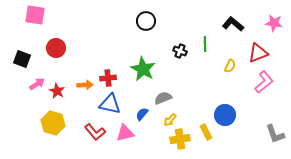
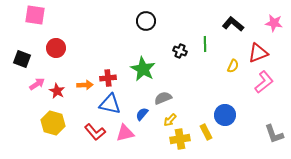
yellow semicircle: moved 3 px right
gray L-shape: moved 1 px left
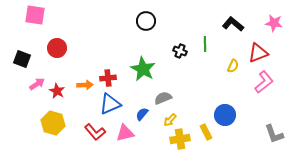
red circle: moved 1 px right
blue triangle: rotated 35 degrees counterclockwise
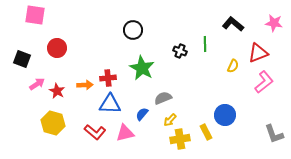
black circle: moved 13 px left, 9 px down
green star: moved 1 px left, 1 px up
blue triangle: rotated 25 degrees clockwise
red L-shape: rotated 10 degrees counterclockwise
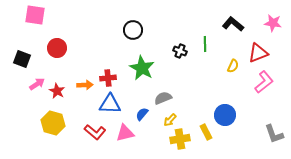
pink star: moved 1 px left
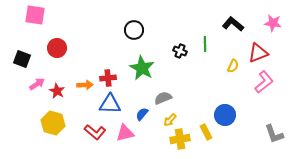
black circle: moved 1 px right
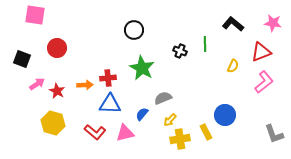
red triangle: moved 3 px right, 1 px up
